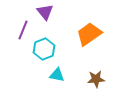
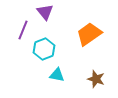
brown star: rotated 24 degrees clockwise
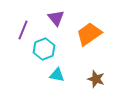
purple triangle: moved 11 px right, 6 px down
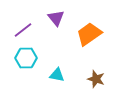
purple line: rotated 30 degrees clockwise
cyan hexagon: moved 18 px left, 9 px down; rotated 20 degrees clockwise
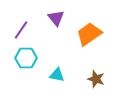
purple line: moved 2 px left; rotated 18 degrees counterclockwise
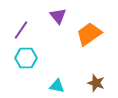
purple triangle: moved 2 px right, 2 px up
cyan triangle: moved 11 px down
brown star: moved 4 px down
